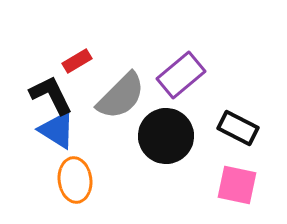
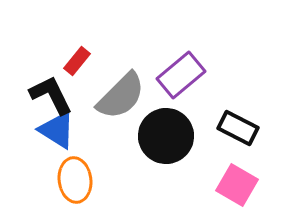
red rectangle: rotated 20 degrees counterclockwise
pink square: rotated 18 degrees clockwise
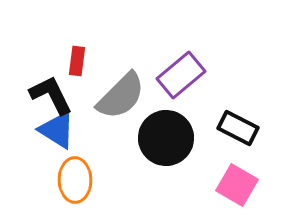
red rectangle: rotated 32 degrees counterclockwise
black circle: moved 2 px down
orange ellipse: rotated 6 degrees clockwise
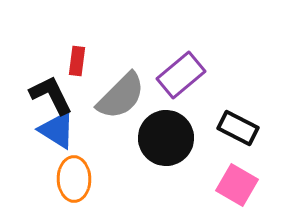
orange ellipse: moved 1 px left, 1 px up
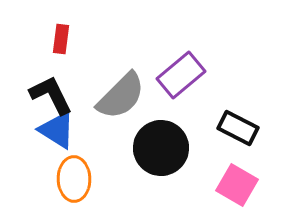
red rectangle: moved 16 px left, 22 px up
black circle: moved 5 px left, 10 px down
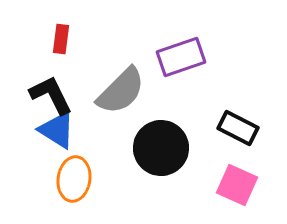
purple rectangle: moved 18 px up; rotated 21 degrees clockwise
gray semicircle: moved 5 px up
orange ellipse: rotated 9 degrees clockwise
pink square: rotated 6 degrees counterclockwise
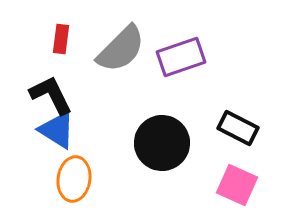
gray semicircle: moved 42 px up
black circle: moved 1 px right, 5 px up
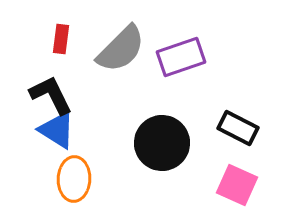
orange ellipse: rotated 6 degrees counterclockwise
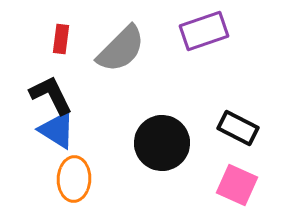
purple rectangle: moved 23 px right, 26 px up
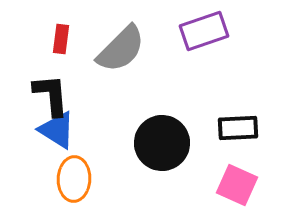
black L-shape: rotated 21 degrees clockwise
black rectangle: rotated 30 degrees counterclockwise
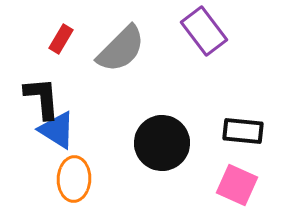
purple rectangle: rotated 72 degrees clockwise
red rectangle: rotated 24 degrees clockwise
black L-shape: moved 9 px left, 3 px down
black rectangle: moved 5 px right, 3 px down; rotated 9 degrees clockwise
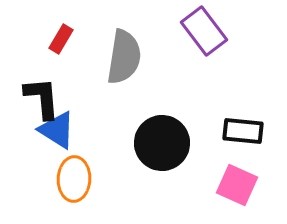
gray semicircle: moved 3 px right, 8 px down; rotated 36 degrees counterclockwise
